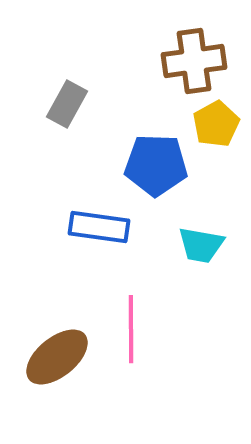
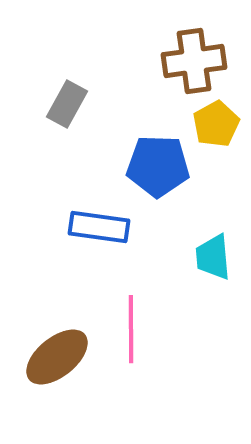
blue pentagon: moved 2 px right, 1 px down
cyan trapezoid: moved 12 px right, 12 px down; rotated 75 degrees clockwise
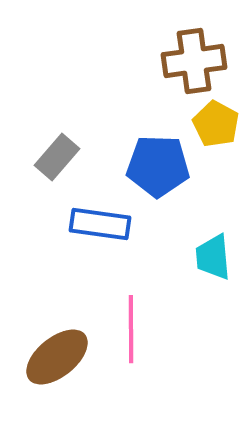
gray rectangle: moved 10 px left, 53 px down; rotated 12 degrees clockwise
yellow pentagon: rotated 15 degrees counterclockwise
blue rectangle: moved 1 px right, 3 px up
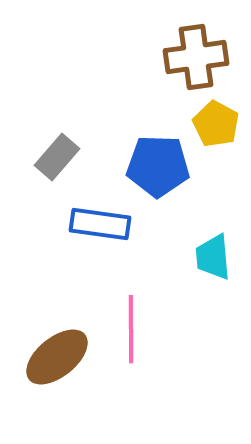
brown cross: moved 2 px right, 4 px up
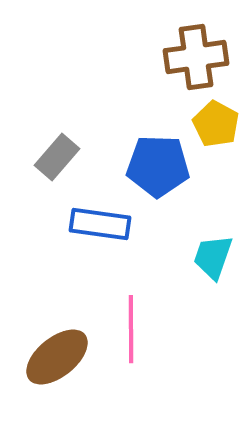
cyan trapezoid: rotated 24 degrees clockwise
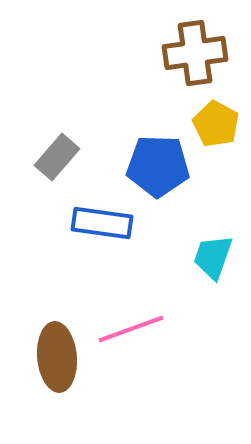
brown cross: moved 1 px left, 4 px up
blue rectangle: moved 2 px right, 1 px up
pink line: rotated 70 degrees clockwise
brown ellipse: rotated 56 degrees counterclockwise
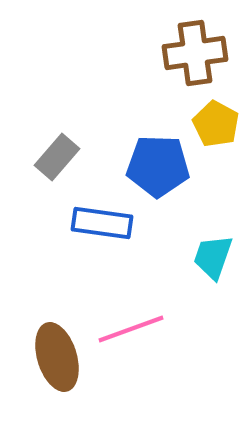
brown ellipse: rotated 12 degrees counterclockwise
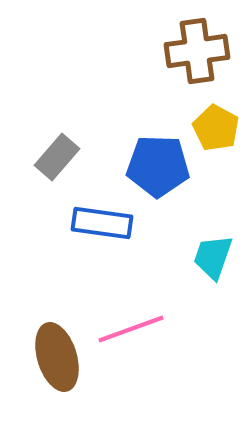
brown cross: moved 2 px right, 2 px up
yellow pentagon: moved 4 px down
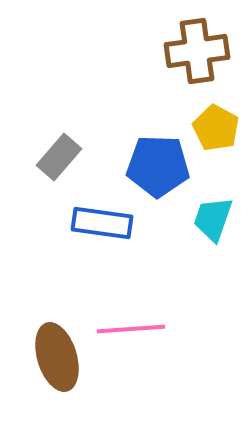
gray rectangle: moved 2 px right
cyan trapezoid: moved 38 px up
pink line: rotated 16 degrees clockwise
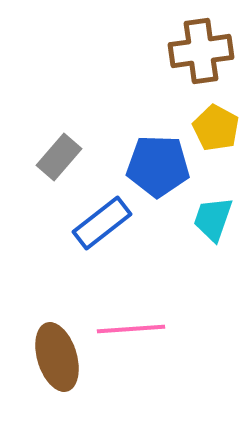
brown cross: moved 4 px right
blue rectangle: rotated 46 degrees counterclockwise
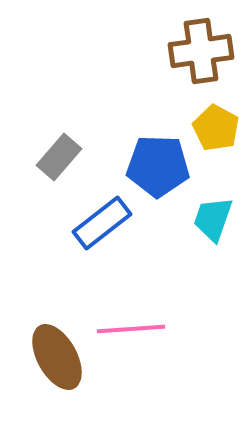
brown ellipse: rotated 12 degrees counterclockwise
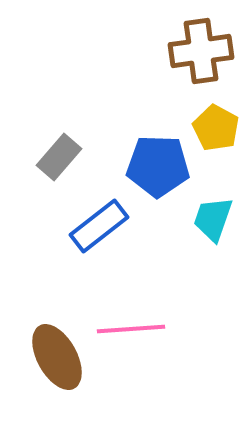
blue rectangle: moved 3 px left, 3 px down
